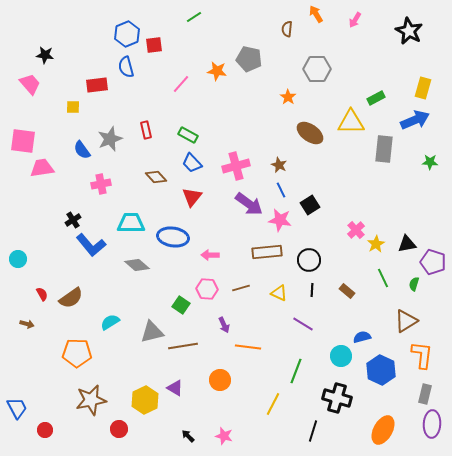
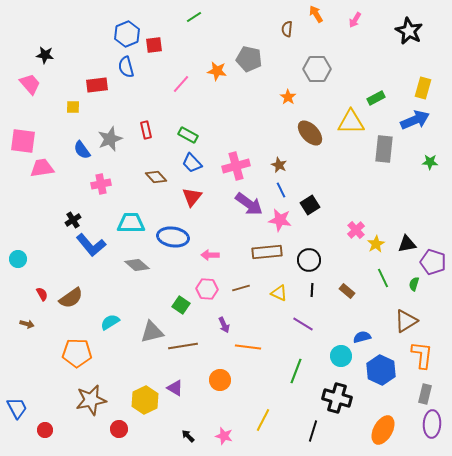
brown ellipse at (310, 133): rotated 12 degrees clockwise
yellow line at (273, 404): moved 10 px left, 16 px down
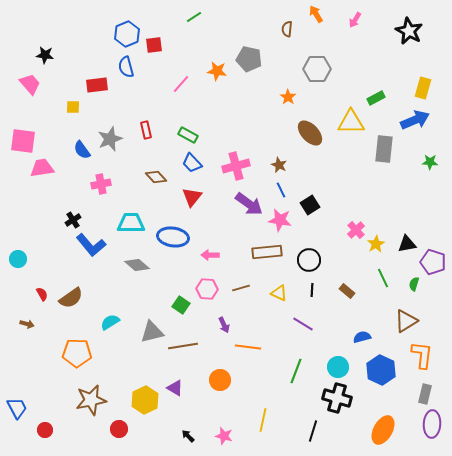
cyan circle at (341, 356): moved 3 px left, 11 px down
yellow line at (263, 420): rotated 15 degrees counterclockwise
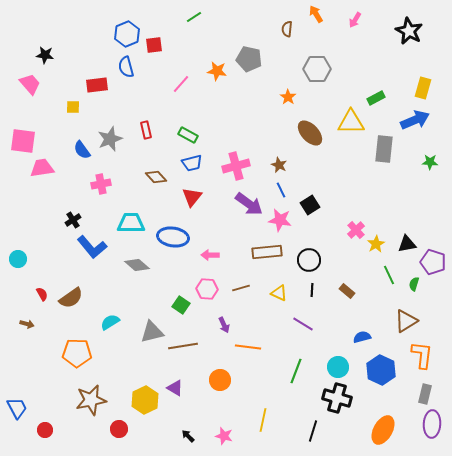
blue trapezoid at (192, 163): rotated 60 degrees counterclockwise
blue L-shape at (91, 245): moved 1 px right, 2 px down
green line at (383, 278): moved 6 px right, 3 px up
